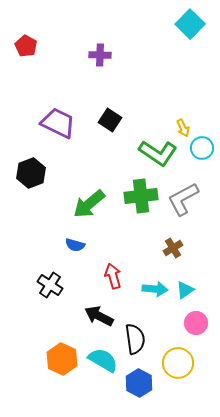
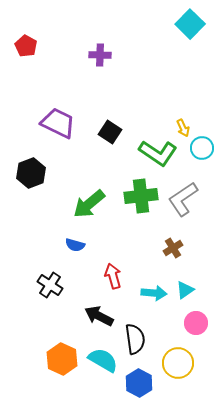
black square: moved 12 px down
gray L-shape: rotated 6 degrees counterclockwise
cyan arrow: moved 1 px left, 4 px down
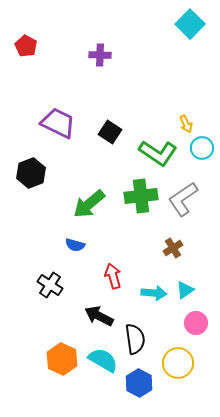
yellow arrow: moved 3 px right, 4 px up
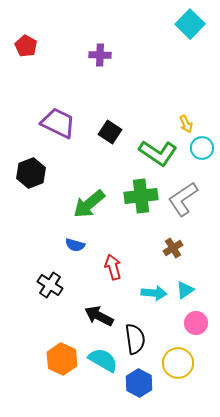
red arrow: moved 9 px up
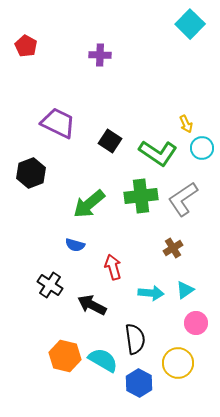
black square: moved 9 px down
cyan arrow: moved 3 px left
black arrow: moved 7 px left, 11 px up
orange hexagon: moved 3 px right, 3 px up; rotated 12 degrees counterclockwise
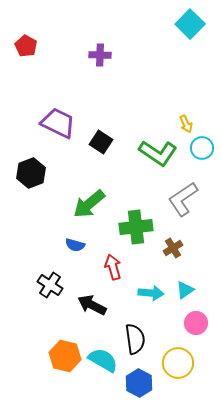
black square: moved 9 px left, 1 px down
green cross: moved 5 px left, 31 px down
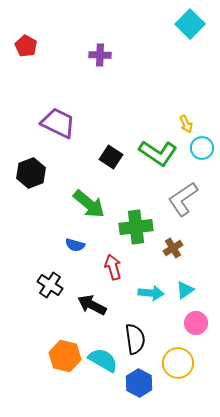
black square: moved 10 px right, 15 px down
green arrow: rotated 100 degrees counterclockwise
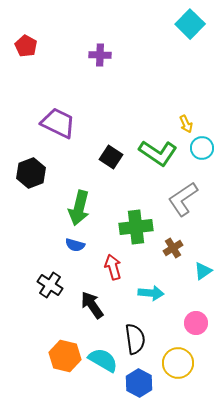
green arrow: moved 10 px left, 4 px down; rotated 64 degrees clockwise
cyan triangle: moved 18 px right, 19 px up
black arrow: rotated 28 degrees clockwise
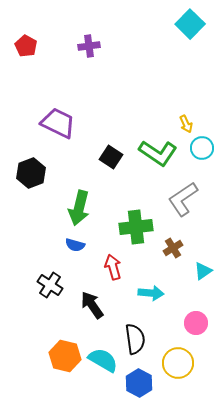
purple cross: moved 11 px left, 9 px up; rotated 10 degrees counterclockwise
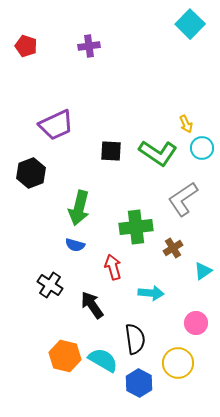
red pentagon: rotated 10 degrees counterclockwise
purple trapezoid: moved 2 px left, 2 px down; rotated 129 degrees clockwise
black square: moved 6 px up; rotated 30 degrees counterclockwise
